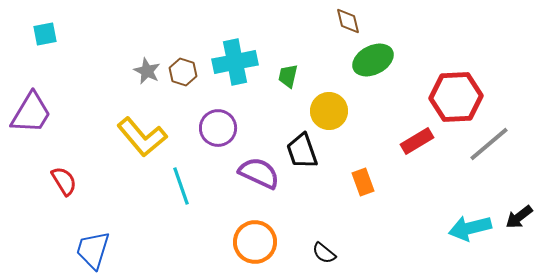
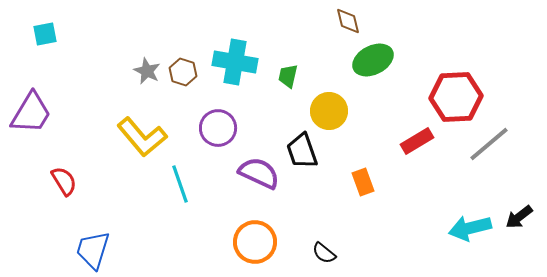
cyan cross: rotated 21 degrees clockwise
cyan line: moved 1 px left, 2 px up
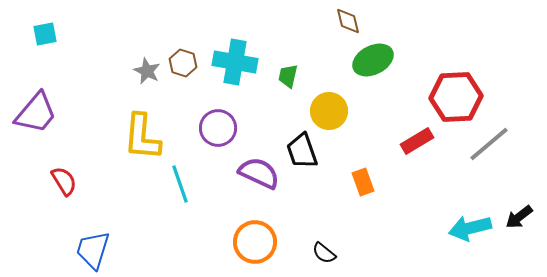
brown hexagon: moved 9 px up
purple trapezoid: moved 5 px right; rotated 9 degrees clockwise
yellow L-shape: rotated 45 degrees clockwise
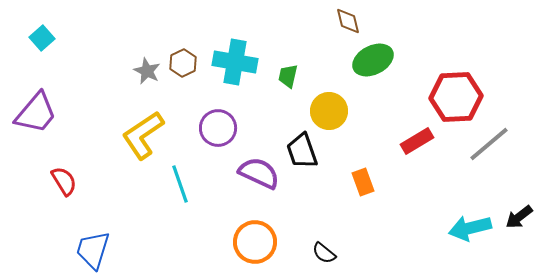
cyan square: moved 3 px left, 4 px down; rotated 30 degrees counterclockwise
brown hexagon: rotated 16 degrees clockwise
yellow L-shape: moved 1 px right, 2 px up; rotated 51 degrees clockwise
